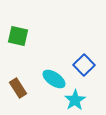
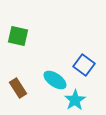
blue square: rotated 10 degrees counterclockwise
cyan ellipse: moved 1 px right, 1 px down
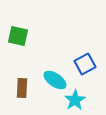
blue square: moved 1 px right, 1 px up; rotated 25 degrees clockwise
brown rectangle: moved 4 px right; rotated 36 degrees clockwise
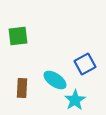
green square: rotated 20 degrees counterclockwise
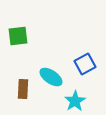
cyan ellipse: moved 4 px left, 3 px up
brown rectangle: moved 1 px right, 1 px down
cyan star: moved 1 px down
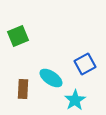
green square: rotated 15 degrees counterclockwise
cyan ellipse: moved 1 px down
cyan star: moved 1 px up
